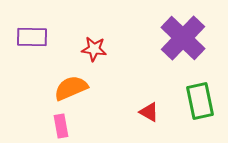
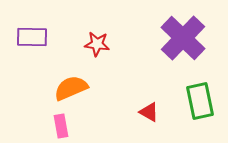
red star: moved 3 px right, 5 px up
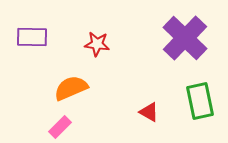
purple cross: moved 2 px right
pink rectangle: moved 1 px left, 1 px down; rotated 55 degrees clockwise
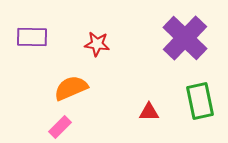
red triangle: rotated 30 degrees counterclockwise
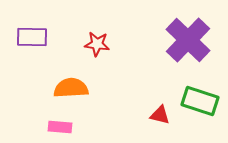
purple cross: moved 3 px right, 2 px down
orange semicircle: rotated 20 degrees clockwise
green rectangle: rotated 60 degrees counterclockwise
red triangle: moved 11 px right, 3 px down; rotated 15 degrees clockwise
pink rectangle: rotated 50 degrees clockwise
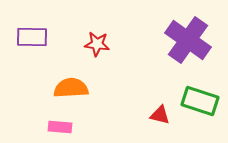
purple cross: rotated 9 degrees counterclockwise
